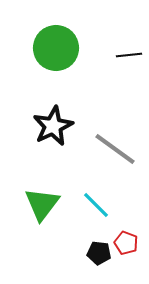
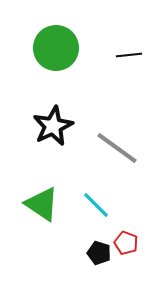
gray line: moved 2 px right, 1 px up
green triangle: rotated 33 degrees counterclockwise
black pentagon: rotated 10 degrees clockwise
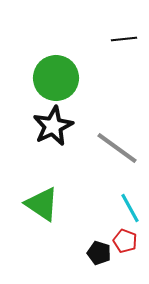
green circle: moved 30 px down
black line: moved 5 px left, 16 px up
cyan line: moved 34 px right, 3 px down; rotated 16 degrees clockwise
red pentagon: moved 1 px left, 2 px up
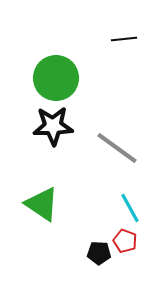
black star: rotated 24 degrees clockwise
black pentagon: rotated 15 degrees counterclockwise
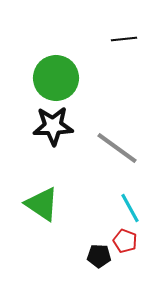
black pentagon: moved 3 px down
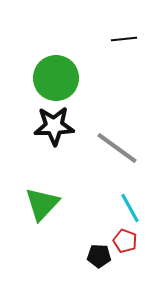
black star: moved 1 px right
green triangle: rotated 39 degrees clockwise
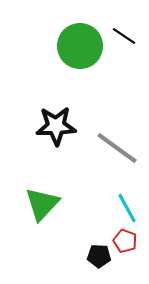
black line: moved 3 px up; rotated 40 degrees clockwise
green circle: moved 24 px right, 32 px up
black star: moved 2 px right
cyan line: moved 3 px left
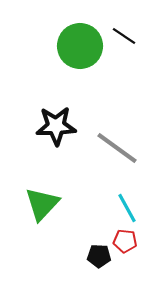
red pentagon: rotated 15 degrees counterclockwise
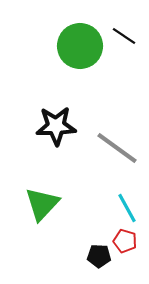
red pentagon: rotated 10 degrees clockwise
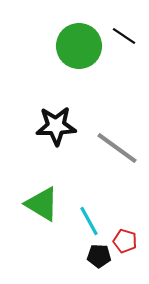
green circle: moved 1 px left
green triangle: rotated 42 degrees counterclockwise
cyan line: moved 38 px left, 13 px down
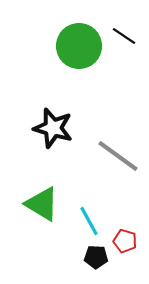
black star: moved 3 px left, 2 px down; rotated 18 degrees clockwise
gray line: moved 1 px right, 8 px down
black pentagon: moved 3 px left, 1 px down
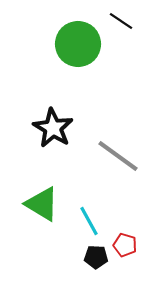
black line: moved 3 px left, 15 px up
green circle: moved 1 px left, 2 px up
black star: rotated 15 degrees clockwise
red pentagon: moved 4 px down
